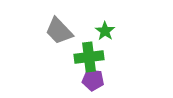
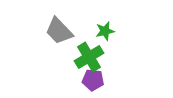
green star: rotated 24 degrees clockwise
green cross: rotated 24 degrees counterclockwise
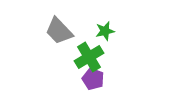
purple pentagon: moved 1 px up; rotated 15 degrees clockwise
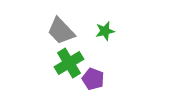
gray trapezoid: moved 2 px right
green cross: moved 20 px left, 6 px down
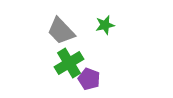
green star: moved 6 px up
purple pentagon: moved 4 px left
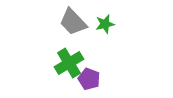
green star: moved 1 px up
gray trapezoid: moved 12 px right, 9 px up
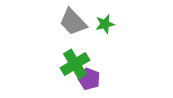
green cross: moved 6 px right, 1 px down
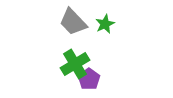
green star: rotated 12 degrees counterclockwise
purple pentagon: rotated 15 degrees clockwise
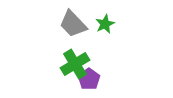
gray trapezoid: moved 2 px down
